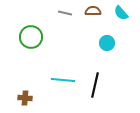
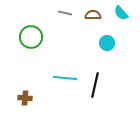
brown semicircle: moved 4 px down
cyan line: moved 2 px right, 2 px up
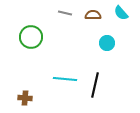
cyan line: moved 1 px down
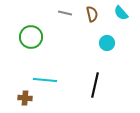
brown semicircle: moved 1 px left, 1 px up; rotated 77 degrees clockwise
cyan line: moved 20 px left, 1 px down
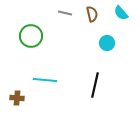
green circle: moved 1 px up
brown cross: moved 8 px left
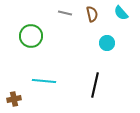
cyan line: moved 1 px left, 1 px down
brown cross: moved 3 px left, 1 px down; rotated 16 degrees counterclockwise
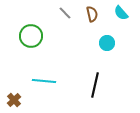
gray line: rotated 32 degrees clockwise
brown cross: moved 1 px down; rotated 32 degrees counterclockwise
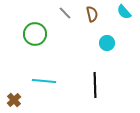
cyan semicircle: moved 3 px right, 1 px up
green circle: moved 4 px right, 2 px up
black line: rotated 15 degrees counterclockwise
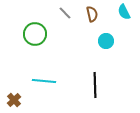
cyan semicircle: rotated 14 degrees clockwise
cyan circle: moved 1 px left, 2 px up
